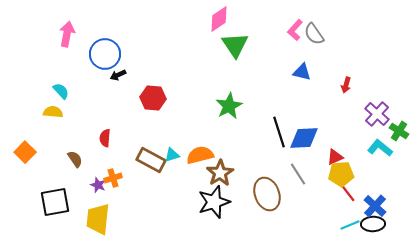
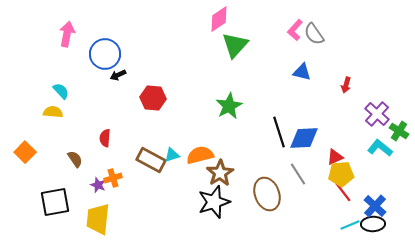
green triangle: rotated 16 degrees clockwise
red line: moved 4 px left
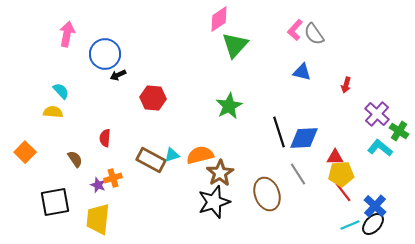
red triangle: rotated 24 degrees clockwise
black ellipse: rotated 45 degrees counterclockwise
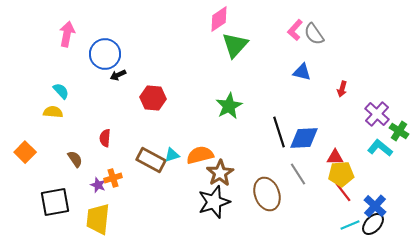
red arrow: moved 4 px left, 4 px down
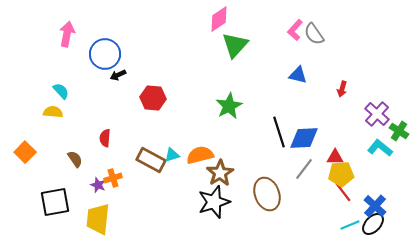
blue triangle: moved 4 px left, 3 px down
gray line: moved 6 px right, 5 px up; rotated 70 degrees clockwise
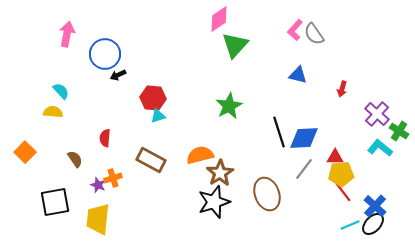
cyan triangle: moved 14 px left, 39 px up
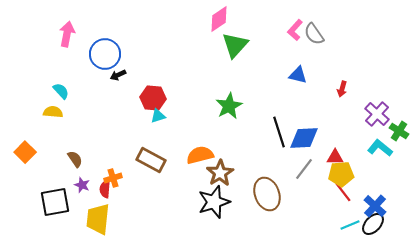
red semicircle: moved 51 px down
purple star: moved 16 px left
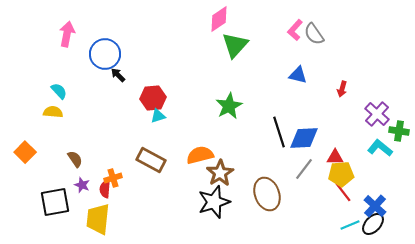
black arrow: rotated 70 degrees clockwise
cyan semicircle: moved 2 px left
red hexagon: rotated 10 degrees counterclockwise
green cross: rotated 24 degrees counterclockwise
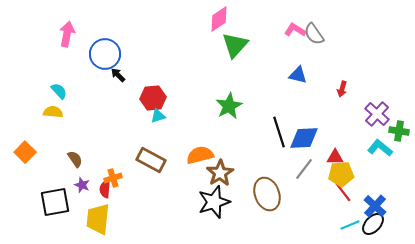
pink L-shape: rotated 80 degrees clockwise
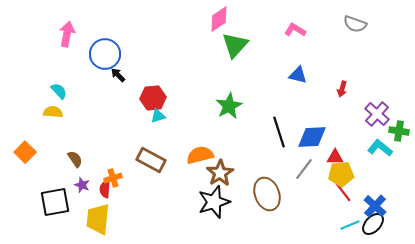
gray semicircle: moved 41 px right, 10 px up; rotated 35 degrees counterclockwise
blue diamond: moved 8 px right, 1 px up
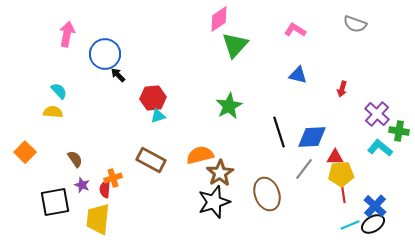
red line: rotated 30 degrees clockwise
black ellipse: rotated 15 degrees clockwise
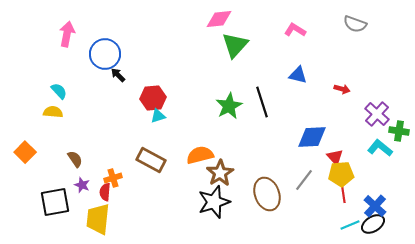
pink diamond: rotated 28 degrees clockwise
red arrow: rotated 91 degrees counterclockwise
black line: moved 17 px left, 30 px up
red triangle: rotated 48 degrees clockwise
gray line: moved 11 px down
red semicircle: moved 3 px down
